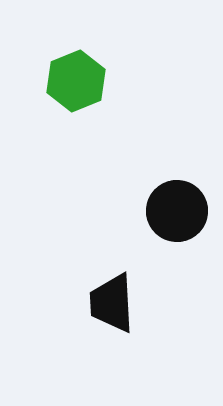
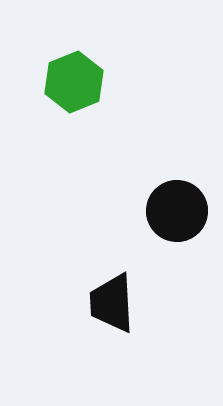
green hexagon: moved 2 px left, 1 px down
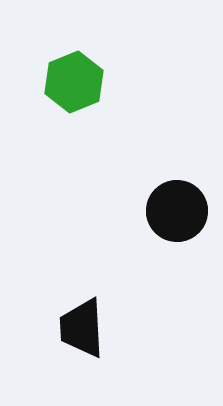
black trapezoid: moved 30 px left, 25 px down
